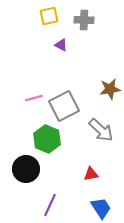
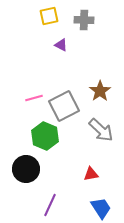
brown star: moved 10 px left, 2 px down; rotated 25 degrees counterclockwise
green hexagon: moved 2 px left, 3 px up
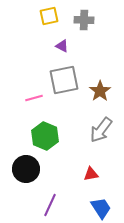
purple triangle: moved 1 px right, 1 px down
gray square: moved 26 px up; rotated 16 degrees clockwise
gray arrow: rotated 84 degrees clockwise
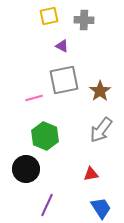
purple line: moved 3 px left
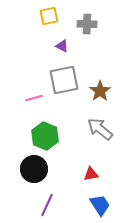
gray cross: moved 3 px right, 4 px down
gray arrow: moved 1 px left, 1 px up; rotated 92 degrees clockwise
black circle: moved 8 px right
blue trapezoid: moved 1 px left, 3 px up
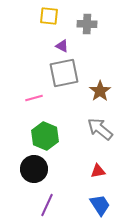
yellow square: rotated 18 degrees clockwise
gray square: moved 7 px up
red triangle: moved 7 px right, 3 px up
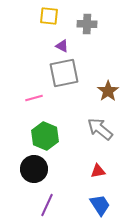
brown star: moved 8 px right
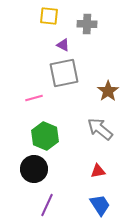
purple triangle: moved 1 px right, 1 px up
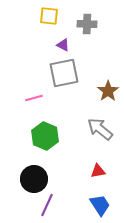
black circle: moved 10 px down
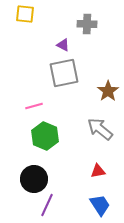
yellow square: moved 24 px left, 2 px up
pink line: moved 8 px down
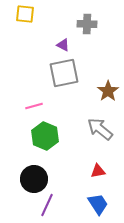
blue trapezoid: moved 2 px left, 1 px up
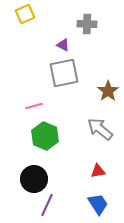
yellow square: rotated 30 degrees counterclockwise
